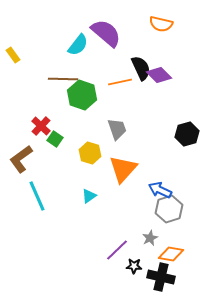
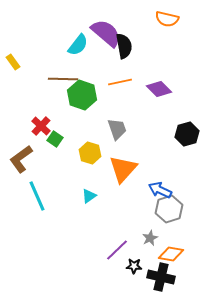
orange semicircle: moved 6 px right, 5 px up
yellow rectangle: moved 7 px down
black semicircle: moved 17 px left, 22 px up; rotated 15 degrees clockwise
purple diamond: moved 14 px down
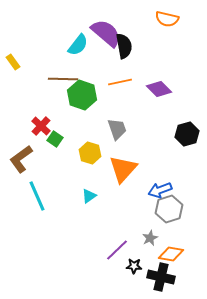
blue arrow: rotated 45 degrees counterclockwise
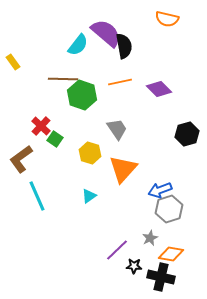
gray trapezoid: rotated 15 degrees counterclockwise
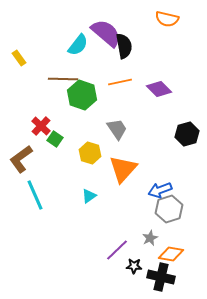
yellow rectangle: moved 6 px right, 4 px up
cyan line: moved 2 px left, 1 px up
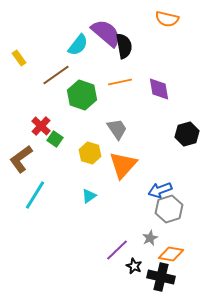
brown line: moved 7 px left, 4 px up; rotated 36 degrees counterclockwise
purple diamond: rotated 35 degrees clockwise
orange triangle: moved 4 px up
cyan line: rotated 56 degrees clockwise
black star: rotated 21 degrees clockwise
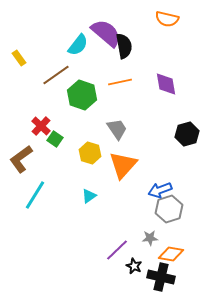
purple diamond: moved 7 px right, 5 px up
gray star: rotated 21 degrees clockwise
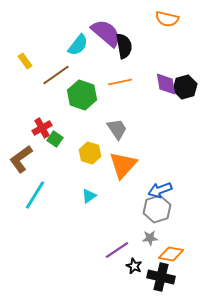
yellow rectangle: moved 6 px right, 3 px down
red cross: moved 1 px right, 2 px down; rotated 18 degrees clockwise
black hexagon: moved 2 px left, 47 px up
gray hexagon: moved 12 px left
purple line: rotated 10 degrees clockwise
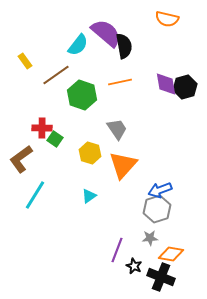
red cross: rotated 30 degrees clockwise
purple line: rotated 35 degrees counterclockwise
black cross: rotated 8 degrees clockwise
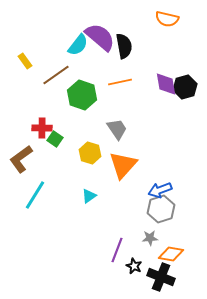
purple semicircle: moved 6 px left, 4 px down
gray hexagon: moved 4 px right
